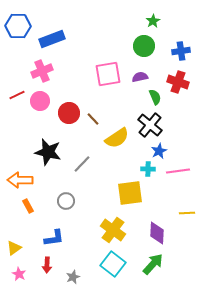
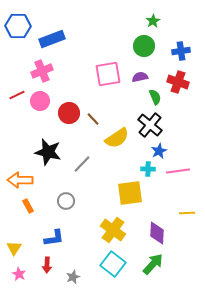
yellow triangle: rotated 21 degrees counterclockwise
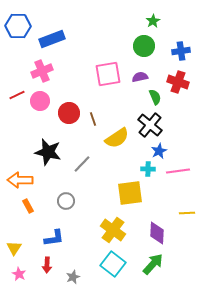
brown line: rotated 24 degrees clockwise
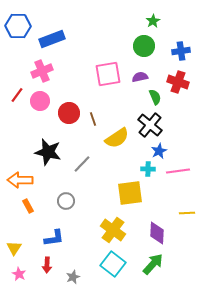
red line: rotated 28 degrees counterclockwise
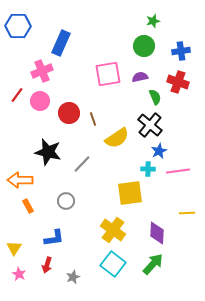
green star: rotated 16 degrees clockwise
blue rectangle: moved 9 px right, 4 px down; rotated 45 degrees counterclockwise
red arrow: rotated 14 degrees clockwise
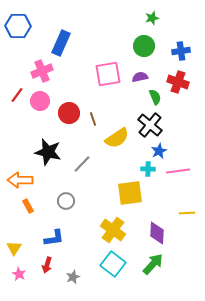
green star: moved 1 px left, 3 px up
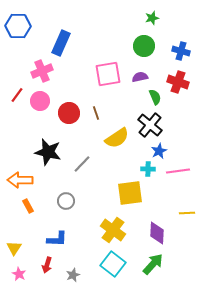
blue cross: rotated 24 degrees clockwise
brown line: moved 3 px right, 6 px up
blue L-shape: moved 3 px right, 1 px down; rotated 10 degrees clockwise
gray star: moved 2 px up
